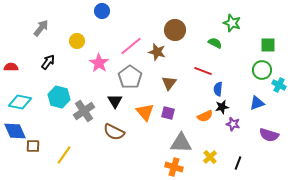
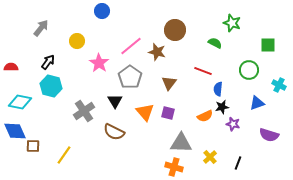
green circle: moved 13 px left
cyan hexagon: moved 8 px left, 11 px up
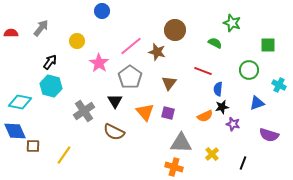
black arrow: moved 2 px right
red semicircle: moved 34 px up
yellow cross: moved 2 px right, 3 px up
black line: moved 5 px right
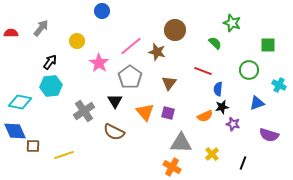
green semicircle: rotated 16 degrees clockwise
cyan hexagon: rotated 20 degrees counterclockwise
yellow line: rotated 36 degrees clockwise
orange cross: moved 2 px left; rotated 12 degrees clockwise
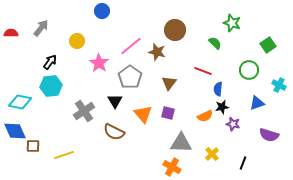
green square: rotated 35 degrees counterclockwise
orange triangle: moved 2 px left, 2 px down
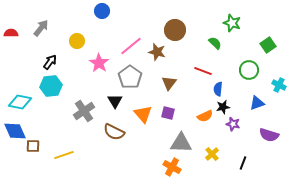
black star: moved 1 px right
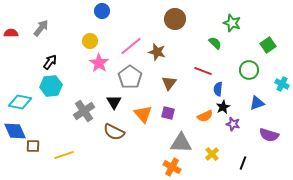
brown circle: moved 11 px up
yellow circle: moved 13 px right
cyan cross: moved 3 px right, 1 px up
black triangle: moved 1 px left, 1 px down
black star: rotated 16 degrees counterclockwise
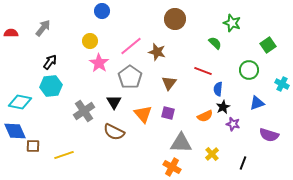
gray arrow: moved 2 px right
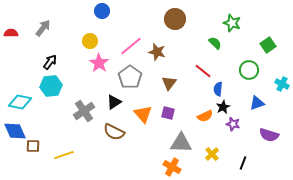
red line: rotated 18 degrees clockwise
black triangle: rotated 28 degrees clockwise
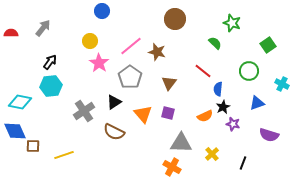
green circle: moved 1 px down
